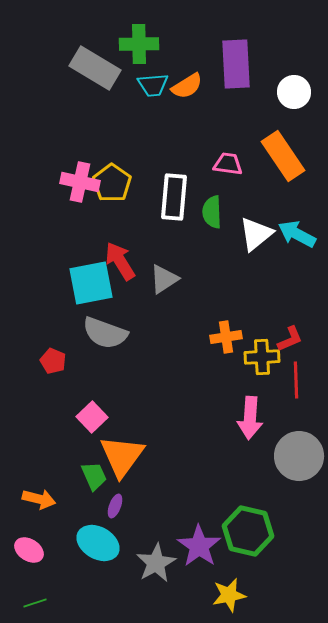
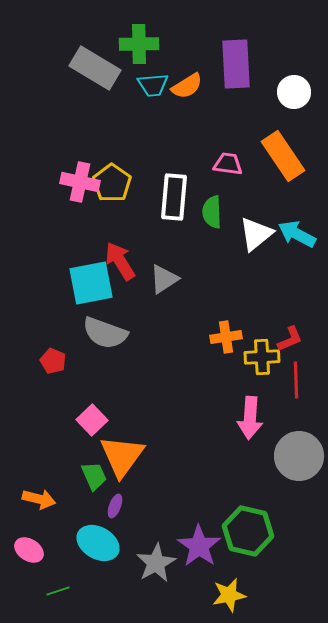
pink square: moved 3 px down
green line: moved 23 px right, 12 px up
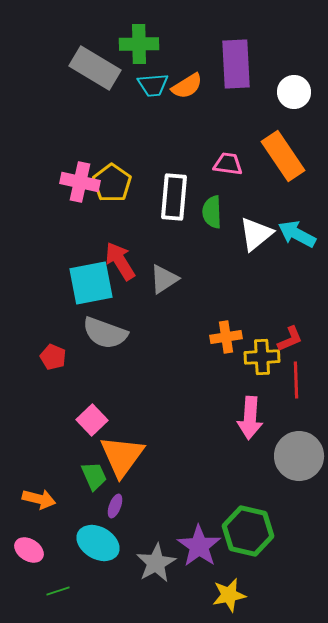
red pentagon: moved 4 px up
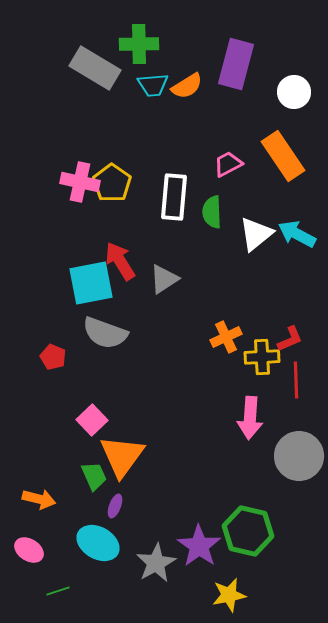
purple rectangle: rotated 18 degrees clockwise
pink trapezoid: rotated 36 degrees counterclockwise
orange cross: rotated 16 degrees counterclockwise
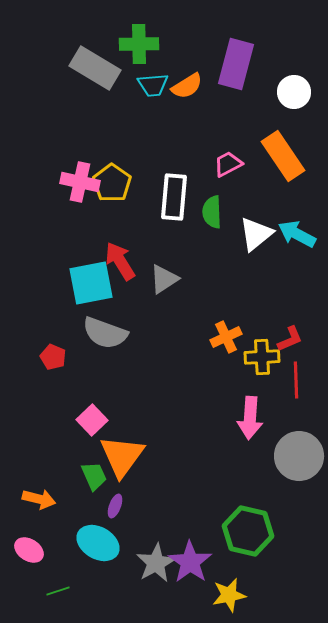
purple star: moved 9 px left, 16 px down
